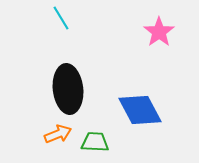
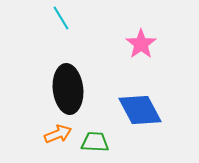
pink star: moved 18 px left, 12 px down
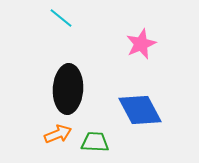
cyan line: rotated 20 degrees counterclockwise
pink star: rotated 12 degrees clockwise
black ellipse: rotated 9 degrees clockwise
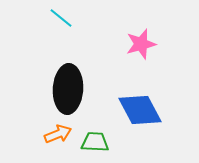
pink star: rotated 8 degrees clockwise
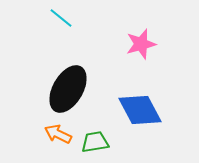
black ellipse: rotated 27 degrees clockwise
orange arrow: rotated 132 degrees counterclockwise
green trapezoid: rotated 12 degrees counterclockwise
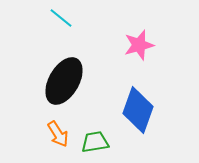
pink star: moved 2 px left, 1 px down
black ellipse: moved 4 px left, 8 px up
blue diamond: moved 2 px left; rotated 48 degrees clockwise
orange arrow: rotated 148 degrees counterclockwise
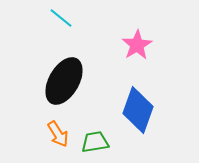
pink star: moved 2 px left; rotated 16 degrees counterclockwise
